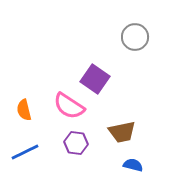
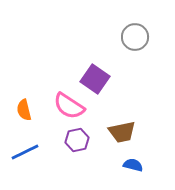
purple hexagon: moved 1 px right, 3 px up; rotated 20 degrees counterclockwise
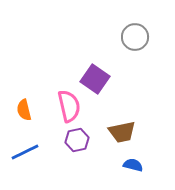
pink semicircle: rotated 136 degrees counterclockwise
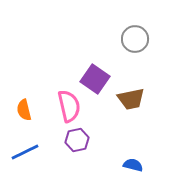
gray circle: moved 2 px down
brown trapezoid: moved 9 px right, 33 px up
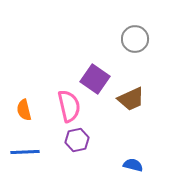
brown trapezoid: rotated 12 degrees counterclockwise
blue line: rotated 24 degrees clockwise
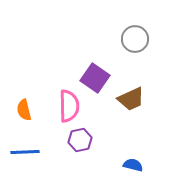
purple square: moved 1 px up
pink semicircle: rotated 12 degrees clockwise
purple hexagon: moved 3 px right
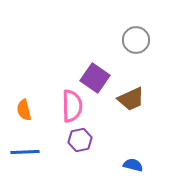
gray circle: moved 1 px right, 1 px down
pink semicircle: moved 3 px right
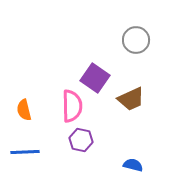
purple hexagon: moved 1 px right; rotated 25 degrees clockwise
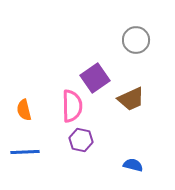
purple square: rotated 20 degrees clockwise
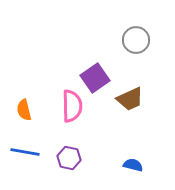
brown trapezoid: moved 1 px left
purple hexagon: moved 12 px left, 18 px down
blue line: rotated 12 degrees clockwise
